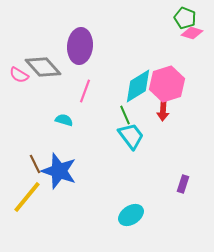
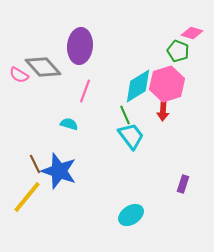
green pentagon: moved 7 px left, 33 px down
cyan semicircle: moved 5 px right, 4 px down
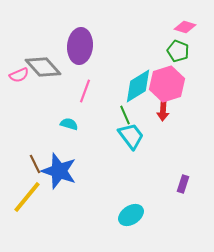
pink diamond: moved 7 px left, 6 px up
pink semicircle: rotated 54 degrees counterclockwise
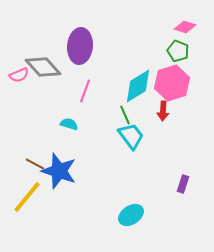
pink hexagon: moved 5 px right, 1 px up
brown line: rotated 36 degrees counterclockwise
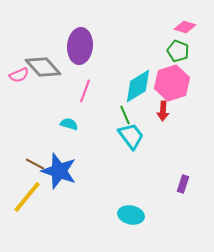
cyan ellipse: rotated 45 degrees clockwise
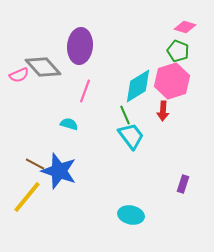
pink hexagon: moved 2 px up
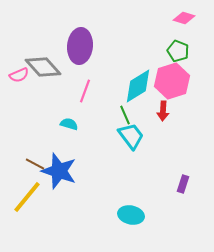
pink diamond: moved 1 px left, 9 px up
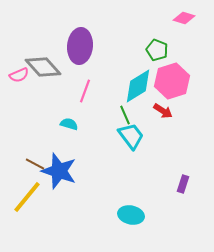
green pentagon: moved 21 px left, 1 px up
red arrow: rotated 60 degrees counterclockwise
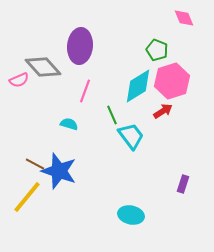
pink diamond: rotated 50 degrees clockwise
pink semicircle: moved 5 px down
red arrow: rotated 66 degrees counterclockwise
green line: moved 13 px left
